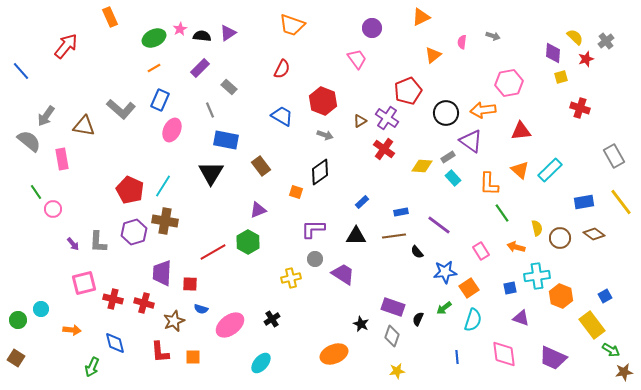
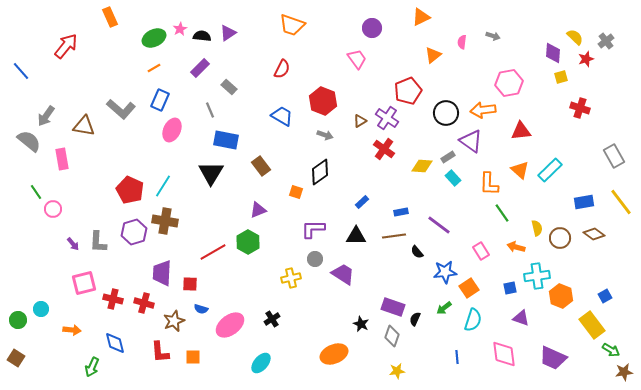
black semicircle at (418, 319): moved 3 px left
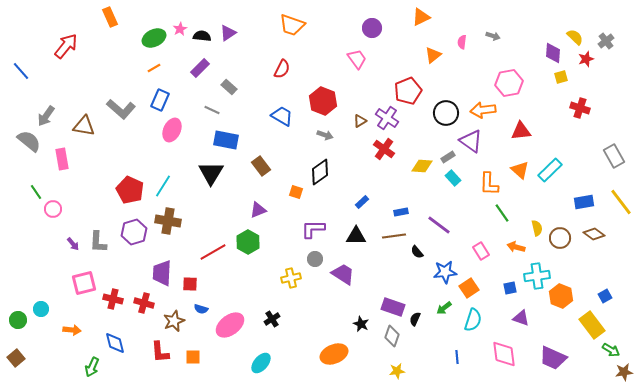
gray line at (210, 110): moved 2 px right; rotated 42 degrees counterclockwise
brown cross at (165, 221): moved 3 px right
brown square at (16, 358): rotated 18 degrees clockwise
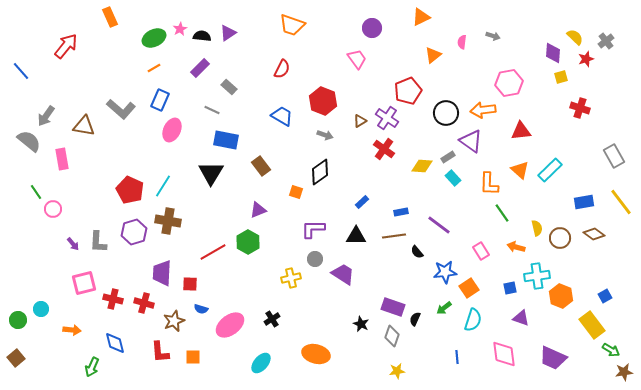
orange ellipse at (334, 354): moved 18 px left; rotated 36 degrees clockwise
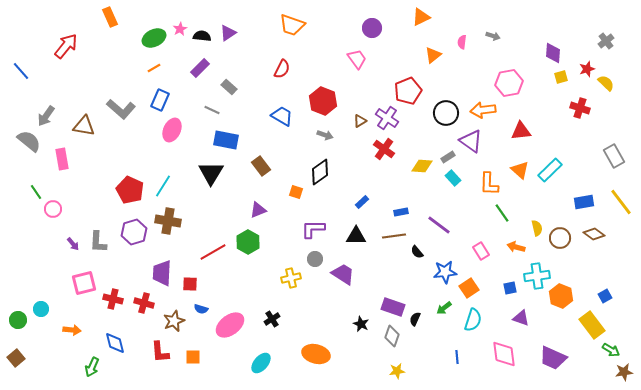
yellow semicircle at (575, 37): moved 31 px right, 46 px down
red star at (586, 59): moved 1 px right, 10 px down
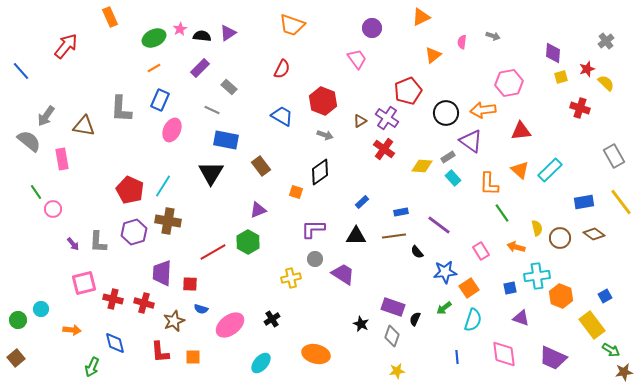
gray L-shape at (121, 109): rotated 52 degrees clockwise
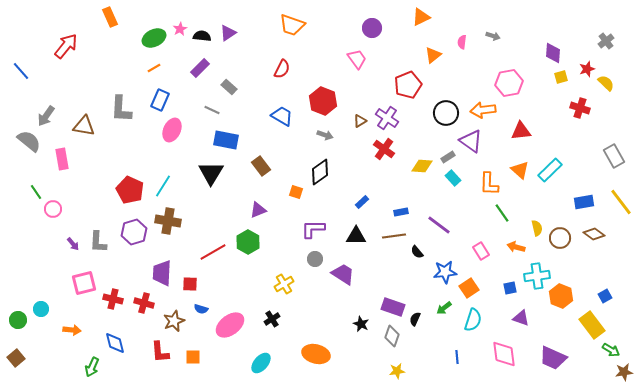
red pentagon at (408, 91): moved 6 px up
yellow cross at (291, 278): moved 7 px left, 6 px down; rotated 18 degrees counterclockwise
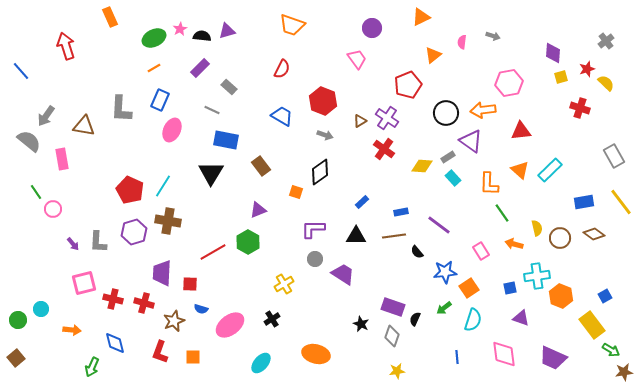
purple triangle at (228, 33): moved 1 px left, 2 px up; rotated 18 degrees clockwise
red arrow at (66, 46): rotated 56 degrees counterclockwise
orange arrow at (516, 247): moved 2 px left, 3 px up
red L-shape at (160, 352): rotated 25 degrees clockwise
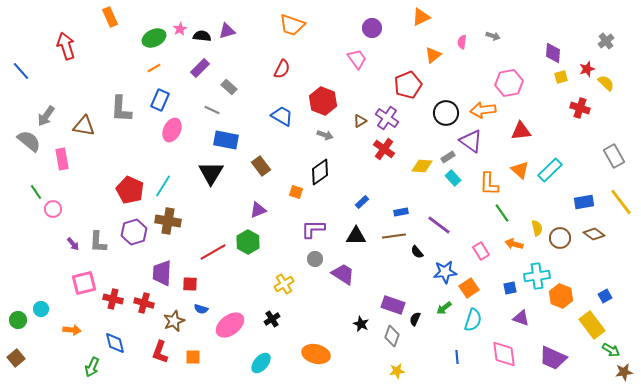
purple rectangle at (393, 307): moved 2 px up
